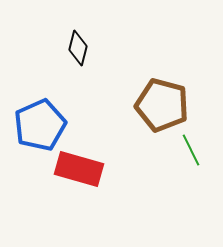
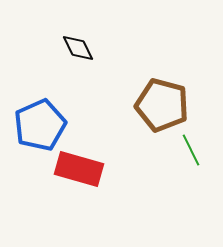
black diamond: rotated 40 degrees counterclockwise
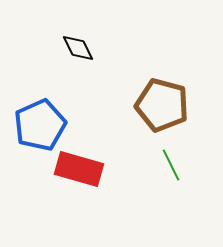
green line: moved 20 px left, 15 px down
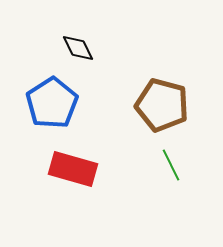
blue pentagon: moved 12 px right, 22 px up; rotated 9 degrees counterclockwise
red rectangle: moved 6 px left
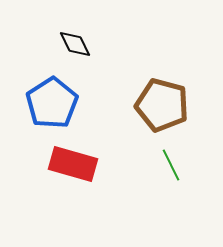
black diamond: moved 3 px left, 4 px up
red rectangle: moved 5 px up
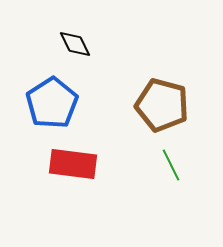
red rectangle: rotated 9 degrees counterclockwise
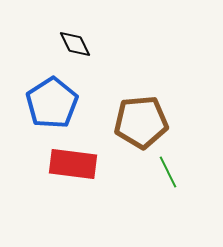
brown pentagon: moved 21 px left, 17 px down; rotated 20 degrees counterclockwise
green line: moved 3 px left, 7 px down
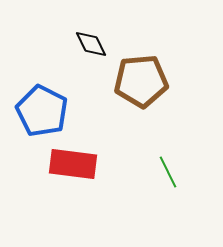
black diamond: moved 16 px right
blue pentagon: moved 10 px left, 8 px down; rotated 12 degrees counterclockwise
brown pentagon: moved 41 px up
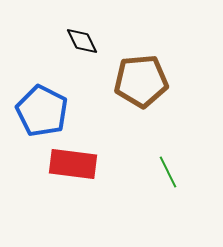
black diamond: moved 9 px left, 3 px up
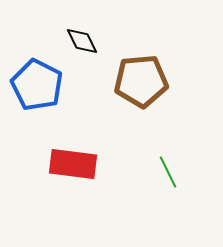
blue pentagon: moved 5 px left, 26 px up
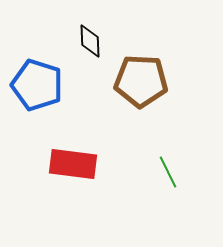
black diamond: moved 8 px right; rotated 24 degrees clockwise
brown pentagon: rotated 8 degrees clockwise
blue pentagon: rotated 9 degrees counterclockwise
